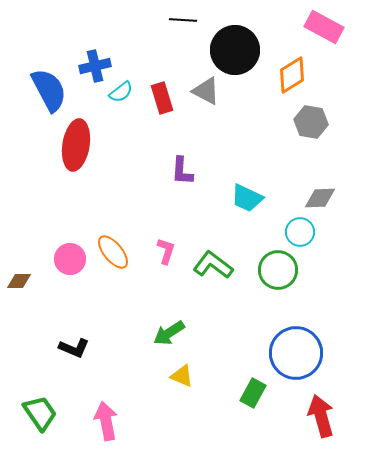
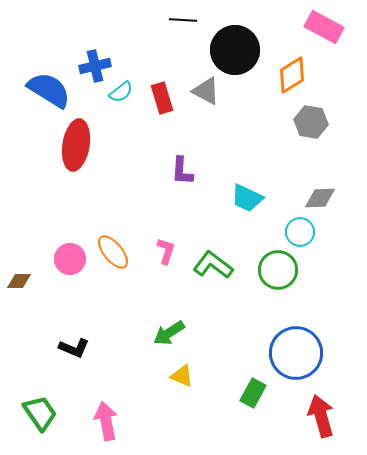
blue semicircle: rotated 30 degrees counterclockwise
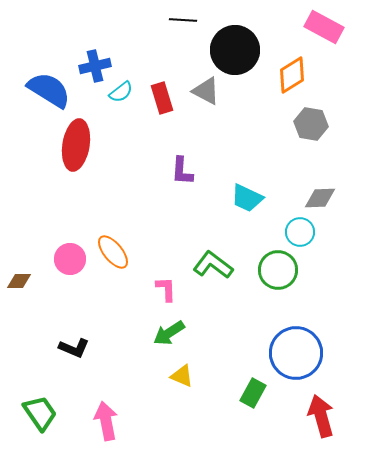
gray hexagon: moved 2 px down
pink L-shape: moved 38 px down; rotated 20 degrees counterclockwise
